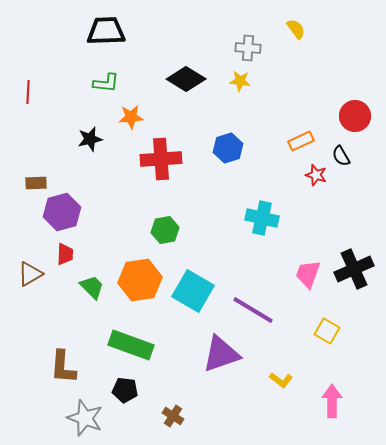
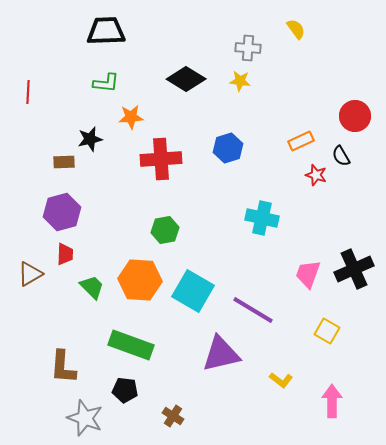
brown rectangle: moved 28 px right, 21 px up
orange hexagon: rotated 12 degrees clockwise
purple triangle: rotated 6 degrees clockwise
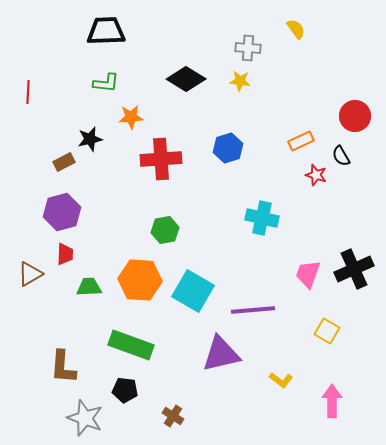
brown rectangle: rotated 25 degrees counterclockwise
green trapezoid: moved 3 px left; rotated 48 degrees counterclockwise
purple line: rotated 36 degrees counterclockwise
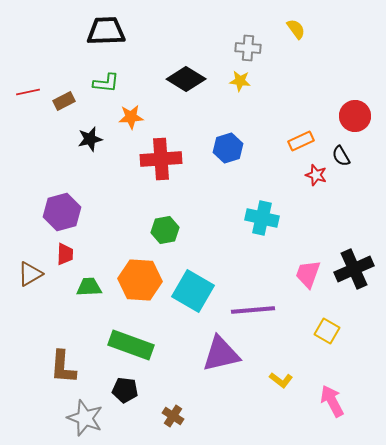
red line: rotated 75 degrees clockwise
brown rectangle: moved 61 px up
pink arrow: rotated 28 degrees counterclockwise
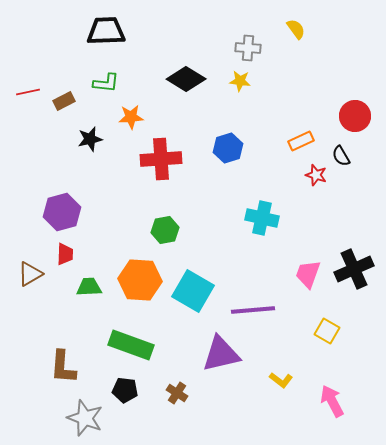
brown cross: moved 4 px right, 23 px up
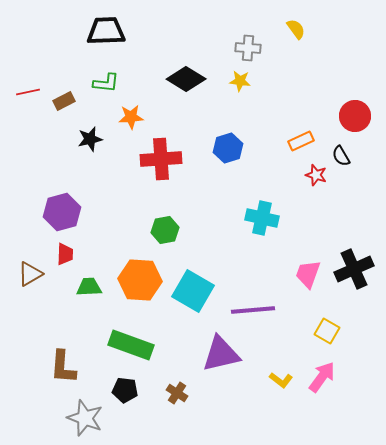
pink arrow: moved 10 px left, 24 px up; rotated 64 degrees clockwise
